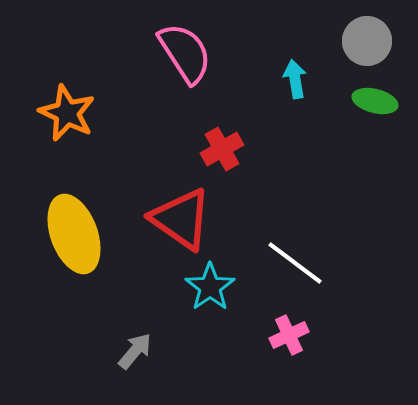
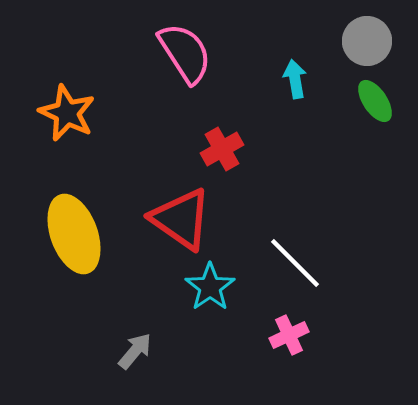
green ellipse: rotated 42 degrees clockwise
white line: rotated 8 degrees clockwise
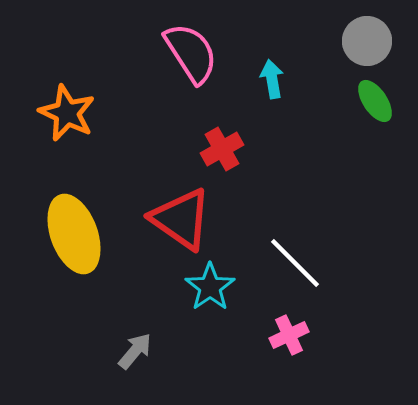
pink semicircle: moved 6 px right
cyan arrow: moved 23 px left
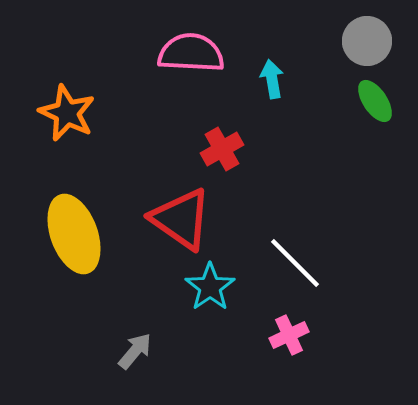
pink semicircle: rotated 54 degrees counterclockwise
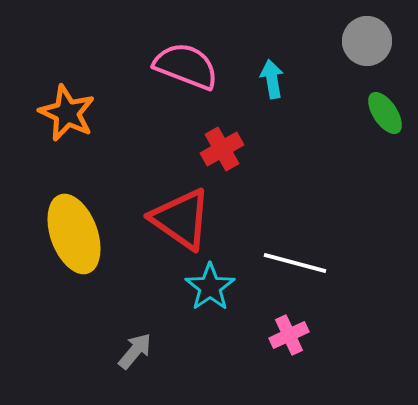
pink semicircle: moved 5 px left, 13 px down; rotated 18 degrees clockwise
green ellipse: moved 10 px right, 12 px down
white line: rotated 30 degrees counterclockwise
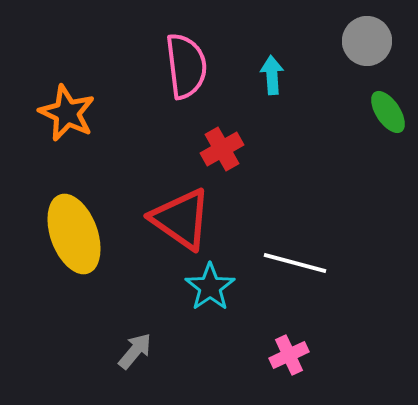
pink semicircle: rotated 62 degrees clockwise
cyan arrow: moved 4 px up; rotated 6 degrees clockwise
green ellipse: moved 3 px right, 1 px up
pink cross: moved 20 px down
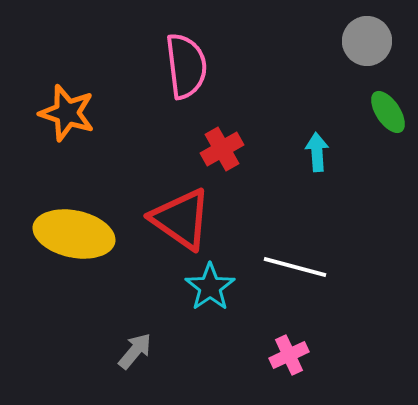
cyan arrow: moved 45 px right, 77 px down
orange star: rotated 8 degrees counterclockwise
yellow ellipse: rotated 58 degrees counterclockwise
white line: moved 4 px down
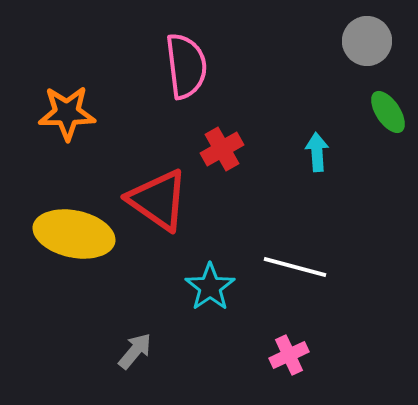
orange star: rotated 18 degrees counterclockwise
red triangle: moved 23 px left, 19 px up
